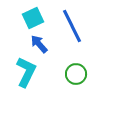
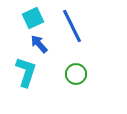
cyan L-shape: rotated 8 degrees counterclockwise
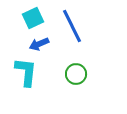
blue arrow: rotated 72 degrees counterclockwise
cyan L-shape: rotated 12 degrees counterclockwise
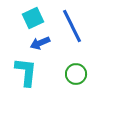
blue arrow: moved 1 px right, 1 px up
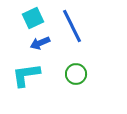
cyan L-shape: moved 3 px down; rotated 104 degrees counterclockwise
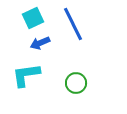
blue line: moved 1 px right, 2 px up
green circle: moved 9 px down
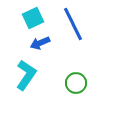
cyan L-shape: rotated 132 degrees clockwise
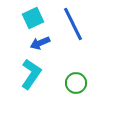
cyan L-shape: moved 5 px right, 1 px up
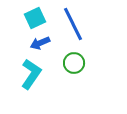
cyan square: moved 2 px right
green circle: moved 2 px left, 20 px up
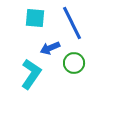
cyan square: rotated 30 degrees clockwise
blue line: moved 1 px left, 1 px up
blue arrow: moved 10 px right, 5 px down
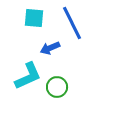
cyan square: moved 1 px left
green circle: moved 17 px left, 24 px down
cyan L-shape: moved 3 px left, 2 px down; rotated 32 degrees clockwise
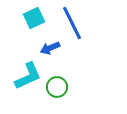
cyan square: rotated 30 degrees counterclockwise
